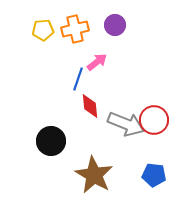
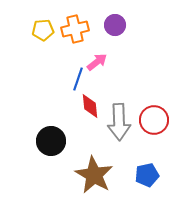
gray arrow: moved 7 px left, 2 px up; rotated 66 degrees clockwise
blue pentagon: moved 7 px left; rotated 20 degrees counterclockwise
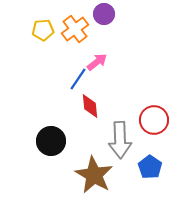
purple circle: moved 11 px left, 11 px up
orange cross: rotated 24 degrees counterclockwise
blue line: rotated 15 degrees clockwise
gray arrow: moved 1 px right, 18 px down
blue pentagon: moved 3 px right, 8 px up; rotated 25 degrees counterclockwise
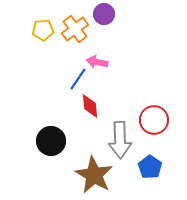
pink arrow: rotated 130 degrees counterclockwise
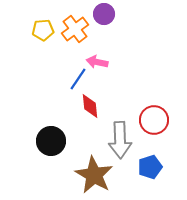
blue pentagon: rotated 20 degrees clockwise
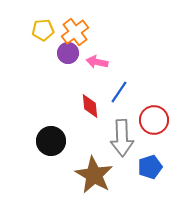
purple circle: moved 36 px left, 39 px down
orange cross: moved 3 px down
blue line: moved 41 px right, 13 px down
gray arrow: moved 2 px right, 2 px up
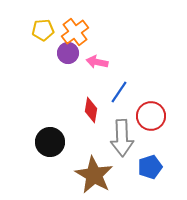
red diamond: moved 1 px right, 4 px down; rotated 15 degrees clockwise
red circle: moved 3 px left, 4 px up
black circle: moved 1 px left, 1 px down
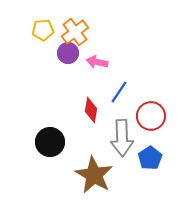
blue pentagon: moved 9 px up; rotated 15 degrees counterclockwise
